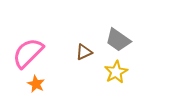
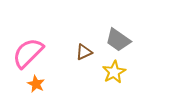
yellow star: moved 2 px left
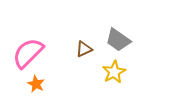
brown triangle: moved 3 px up
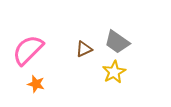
gray trapezoid: moved 1 px left, 2 px down
pink semicircle: moved 3 px up
orange star: rotated 12 degrees counterclockwise
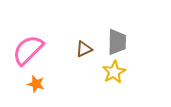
gray trapezoid: rotated 124 degrees counterclockwise
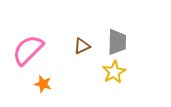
brown triangle: moved 2 px left, 3 px up
orange star: moved 7 px right
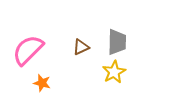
brown triangle: moved 1 px left, 1 px down
orange star: moved 1 px left, 1 px up
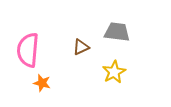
gray trapezoid: moved 10 px up; rotated 84 degrees counterclockwise
pink semicircle: rotated 40 degrees counterclockwise
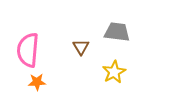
brown triangle: rotated 36 degrees counterclockwise
orange star: moved 5 px left, 1 px up; rotated 18 degrees counterclockwise
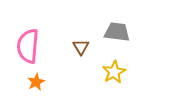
pink semicircle: moved 4 px up
orange star: moved 1 px left; rotated 24 degrees counterclockwise
